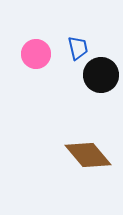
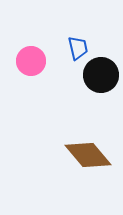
pink circle: moved 5 px left, 7 px down
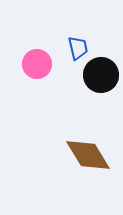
pink circle: moved 6 px right, 3 px down
brown diamond: rotated 9 degrees clockwise
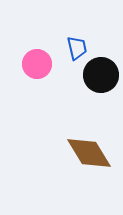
blue trapezoid: moved 1 px left
brown diamond: moved 1 px right, 2 px up
